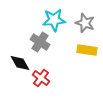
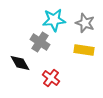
yellow rectangle: moved 3 px left
red cross: moved 10 px right
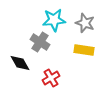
red cross: rotated 24 degrees clockwise
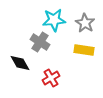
gray star: rotated 12 degrees clockwise
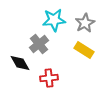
gray star: rotated 12 degrees clockwise
gray cross: moved 1 px left, 2 px down; rotated 18 degrees clockwise
yellow rectangle: rotated 24 degrees clockwise
red cross: moved 2 px left; rotated 24 degrees clockwise
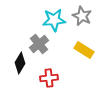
gray star: moved 3 px left, 7 px up; rotated 18 degrees counterclockwise
black diamond: rotated 60 degrees clockwise
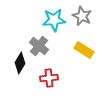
gray cross: moved 2 px down; rotated 12 degrees counterclockwise
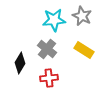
gray cross: moved 8 px right, 3 px down
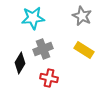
cyan star: moved 21 px left, 2 px up
gray cross: moved 4 px left; rotated 30 degrees clockwise
red cross: rotated 18 degrees clockwise
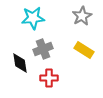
gray star: rotated 18 degrees clockwise
black diamond: rotated 40 degrees counterclockwise
red cross: rotated 12 degrees counterclockwise
